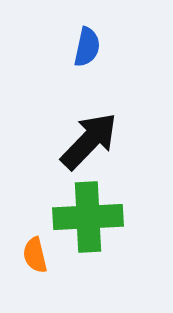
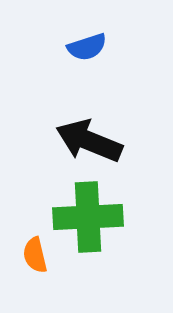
blue semicircle: rotated 60 degrees clockwise
black arrow: rotated 112 degrees counterclockwise
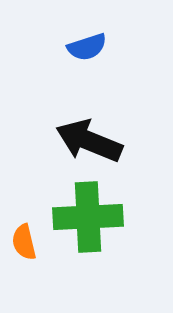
orange semicircle: moved 11 px left, 13 px up
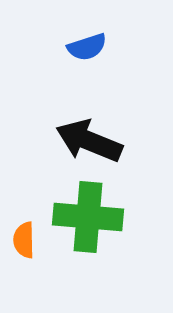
green cross: rotated 8 degrees clockwise
orange semicircle: moved 2 px up; rotated 12 degrees clockwise
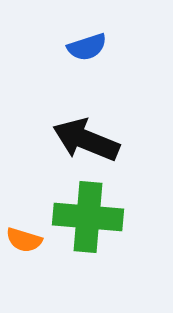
black arrow: moved 3 px left, 1 px up
orange semicircle: rotated 72 degrees counterclockwise
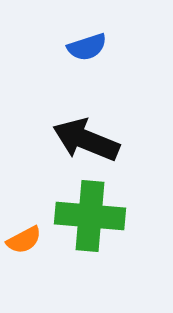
green cross: moved 2 px right, 1 px up
orange semicircle: rotated 45 degrees counterclockwise
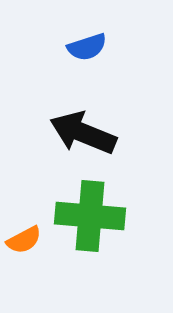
black arrow: moved 3 px left, 7 px up
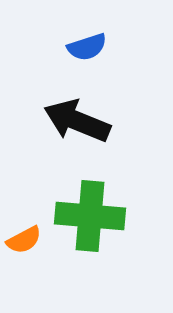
black arrow: moved 6 px left, 12 px up
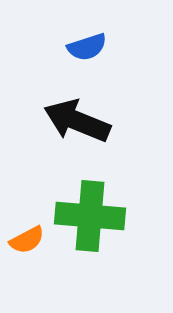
orange semicircle: moved 3 px right
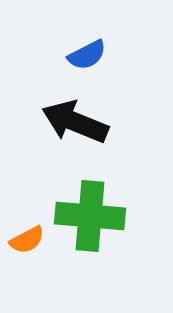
blue semicircle: moved 8 px down; rotated 9 degrees counterclockwise
black arrow: moved 2 px left, 1 px down
